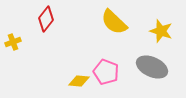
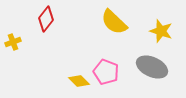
yellow diamond: rotated 40 degrees clockwise
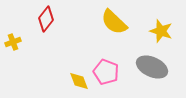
yellow diamond: rotated 25 degrees clockwise
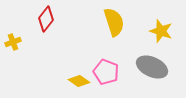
yellow semicircle: rotated 152 degrees counterclockwise
yellow diamond: rotated 35 degrees counterclockwise
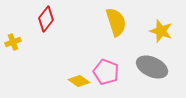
yellow semicircle: moved 2 px right
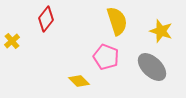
yellow semicircle: moved 1 px right, 1 px up
yellow cross: moved 1 px left, 1 px up; rotated 21 degrees counterclockwise
gray ellipse: rotated 20 degrees clockwise
pink pentagon: moved 15 px up
yellow diamond: rotated 10 degrees clockwise
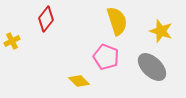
yellow cross: rotated 14 degrees clockwise
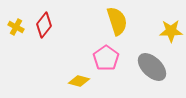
red diamond: moved 2 px left, 6 px down
yellow star: moved 10 px right; rotated 20 degrees counterclockwise
yellow cross: moved 4 px right, 14 px up; rotated 35 degrees counterclockwise
pink pentagon: moved 1 px down; rotated 15 degrees clockwise
yellow diamond: rotated 30 degrees counterclockwise
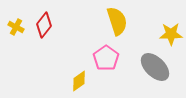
yellow star: moved 3 px down
gray ellipse: moved 3 px right
yellow diamond: rotated 50 degrees counterclockwise
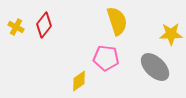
pink pentagon: rotated 30 degrees counterclockwise
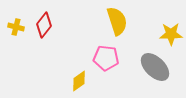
yellow cross: rotated 14 degrees counterclockwise
